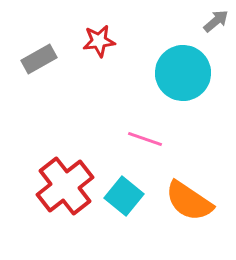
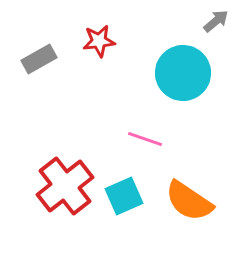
cyan square: rotated 27 degrees clockwise
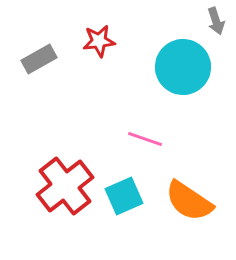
gray arrow: rotated 112 degrees clockwise
cyan circle: moved 6 px up
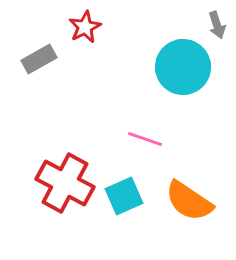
gray arrow: moved 1 px right, 4 px down
red star: moved 14 px left, 14 px up; rotated 20 degrees counterclockwise
red cross: moved 3 px up; rotated 24 degrees counterclockwise
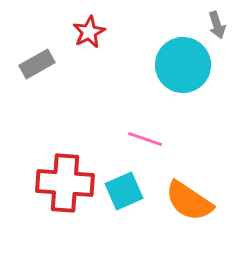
red star: moved 4 px right, 5 px down
gray rectangle: moved 2 px left, 5 px down
cyan circle: moved 2 px up
red cross: rotated 24 degrees counterclockwise
cyan square: moved 5 px up
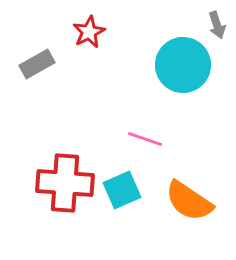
cyan square: moved 2 px left, 1 px up
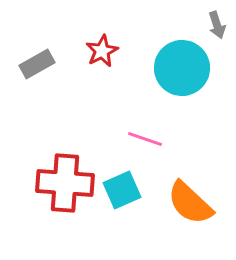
red star: moved 13 px right, 19 px down
cyan circle: moved 1 px left, 3 px down
orange semicircle: moved 1 px right, 2 px down; rotated 9 degrees clockwise
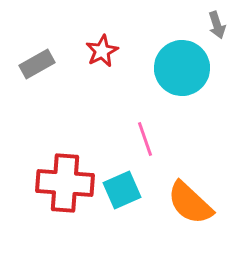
pink line: rotated 52 degrees clockwise
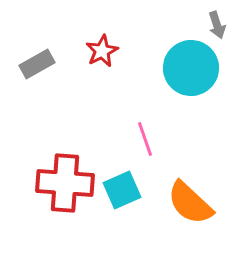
cyan circle: moved 9 px right
